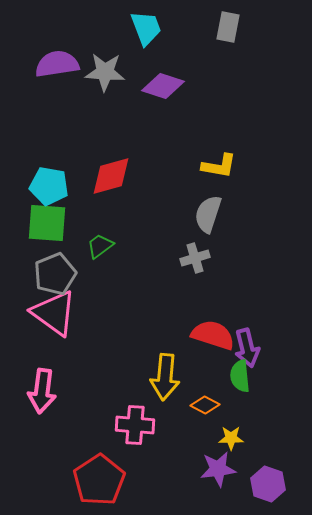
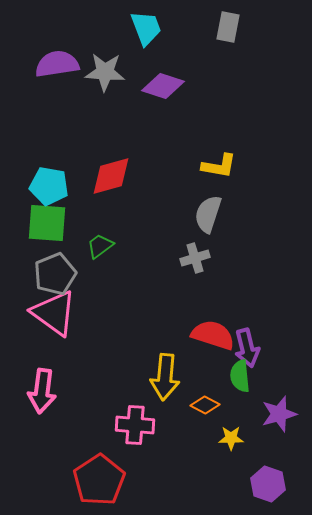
purple star: moved 61 px right, 55 px up; rotated 9 degrees counterclockwise
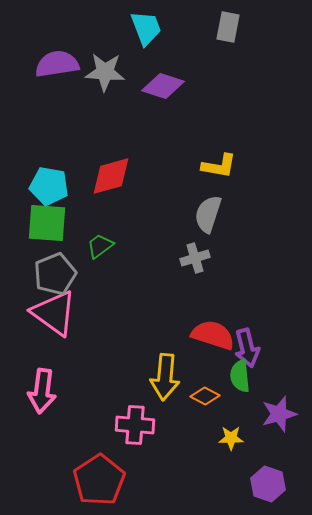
orange diamond: moved 9 px up
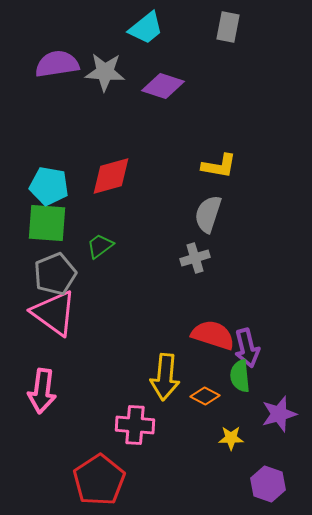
cyan trapezoid: rotated 72 degrees clockwise
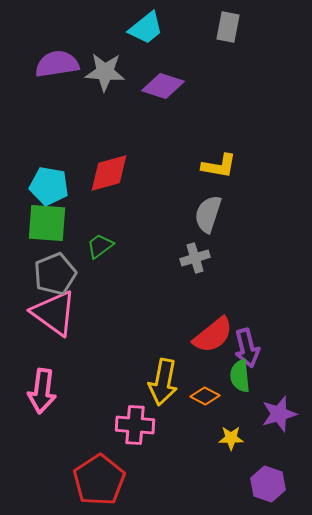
red diamond: moved 2 px left, 3 px up
red semicircle: rotated 123 degrees clockwise
yellow arrow: moved 2 px left, 5 px down; rotated 6 degrees clockwise
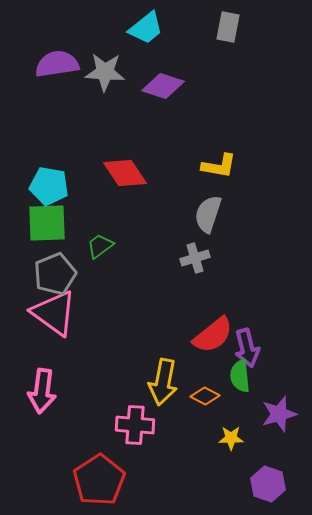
red diamond: moved 16 px right; rotated 72 degrees clockwise
green square: rotated 6 degrees counterclockwise
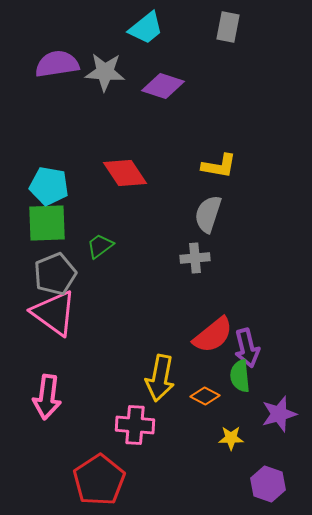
gray cross: rotated 12 degrees clockwise
yellow arrow: moved 3 px left, 4 px up
pink arrow: moved 5 px right, 6 px down
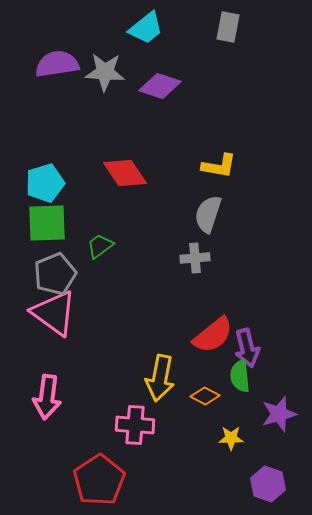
purple diamond: moved 3 px left
cyan pentagon: moved 4 px left, 3 px up; rotated 27 degrees counterclockwise
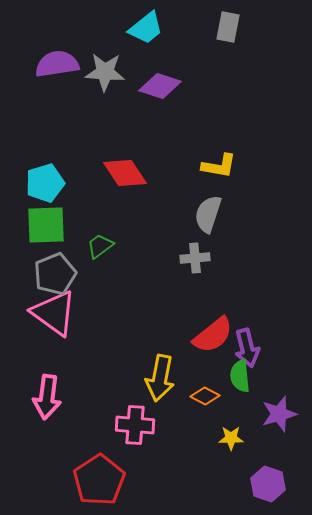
green square: moved 1 px left, 2 px down
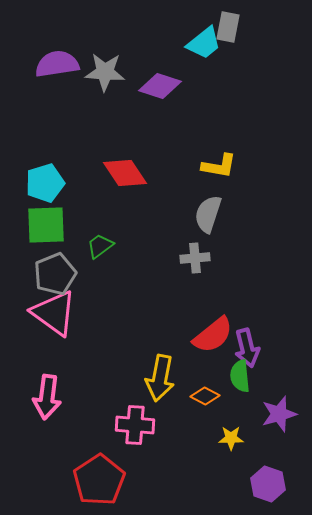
cyan trapezoid: moved 58 px right, 15 px down
